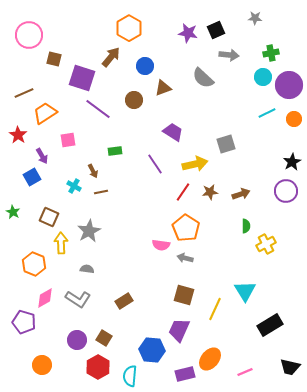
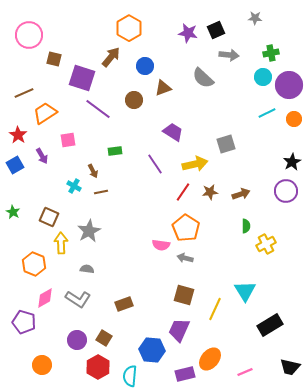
blue square at (32, 177): moved 17 px left, 12 px up
brown rectangle at (124, 301): moved 3 px down; rotated 12 degrees clockwise
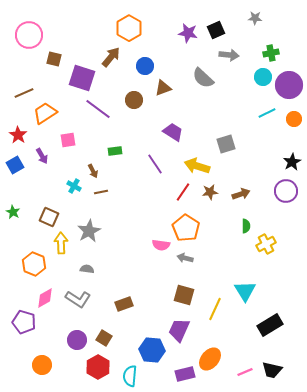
yellow arrow at (195, 164): moved 2 px right, 2 px down; rotated 150 degrees counterclockwise
black trapezoid at (290, 367): moved 18 px left, 3 px down
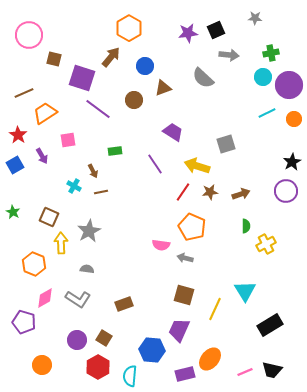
purple star at (188, 33): rotated 18 degrees counterclockwise
orange pentagon at (186, 228): moved 6 px right, 1 px up; rotated 8 degrees counterclockwise
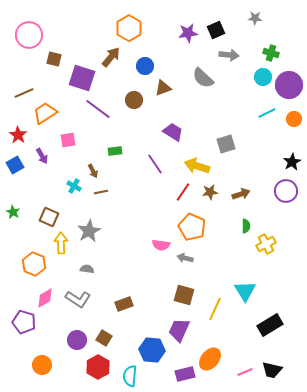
green cross at (271, 53): rotated 28 degrees clockwise
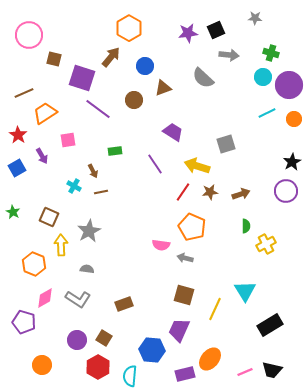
blue square at (15, 165): moved 2 px right, 3 px down
yellow arrow at (61, 243): moved 2 px down
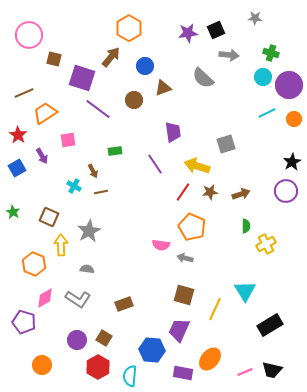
purple trapezoid at (173, 132): rotated 50 degrees clockwise
purple rectangle at (185, 374): moved 2 px left, 1 px up; rotated 24 degrees clockwise
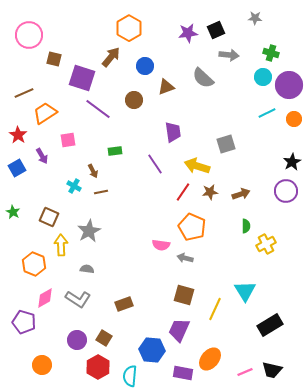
brown triangle at (163, 88): moved 3 px right, 1 px up
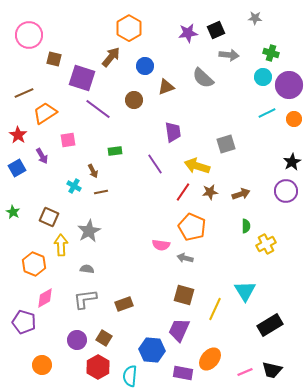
gray L-shape at (78, 299): moved 7 px right; rotated 140 degrees clockwise
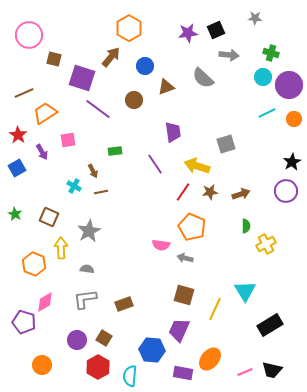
purple arrow at (42, 156): moved 4 px up
green star at (13, 212): moved 2 px right, 2 px down
yellow arrow at (61, 245): moved 3 px down
pink diamond at (45, 298): moved 4 px down
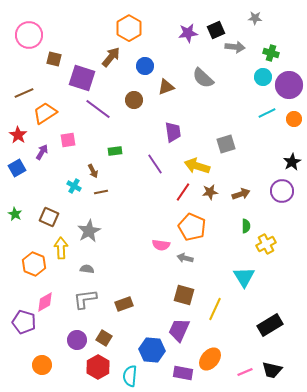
gray arrow at (229, 55): moved 6 px right, 8 px up
purple arrow at (42, 152): rotated 119 degrees counterclockwise
purple circle at (286, 191): moved 4 px left
cyan triangle at (245, 291): moved 1 px left, 14 px up
